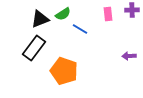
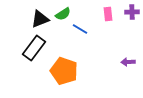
purple cross: moved 2 px down
purple arrow: moved 1 px left, 6 px down
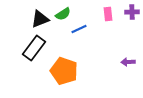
blue line: moved 1 px left; rotated 56 degrees counterclockwise
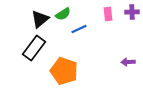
black triangle: rotated 18 degrees counterclockwise
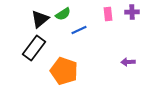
blue line: moved 1 px down
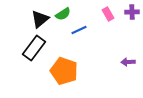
pink rectangle: rotated 24 degrees counterclockwise
